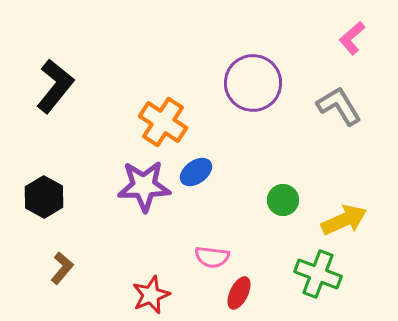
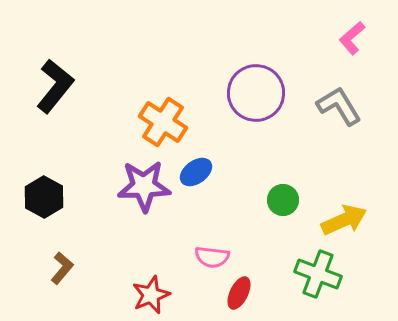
purple circle: moved 3 px right, 10 px down
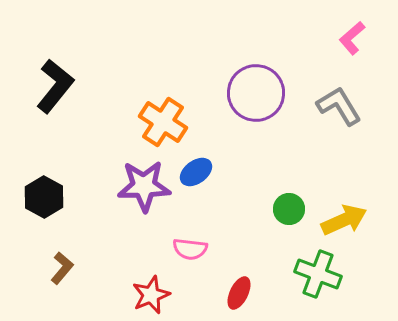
green circle: moved 6 px right, 9 px down
pink semicircle: moved 22 px left, 8 px up
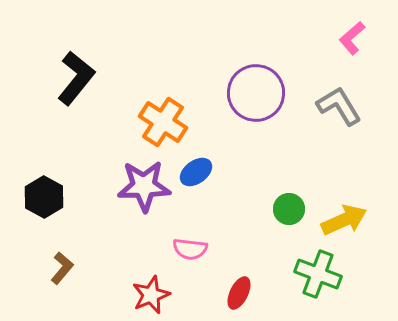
black L-shape: moved 21 px right, 8 px up
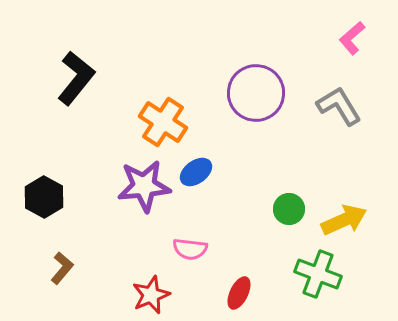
purple star: rotated 4 degrees counterclockwise
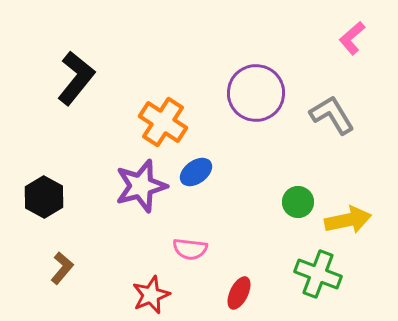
gray L-shape: moved 7 px left, 9 px down
purple star: moved 3 px left; rotated 10 degrees counterclockwise
green circle: moved 9 px right, 7 px up
yellow arrow: moved 4 px right; rotated 12 degrees clockwise
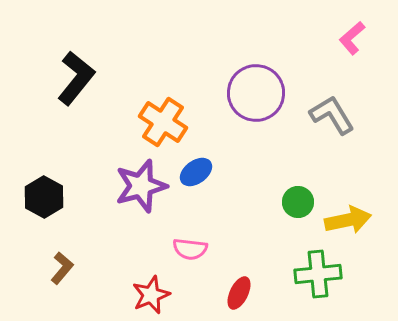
green cross: rotated 27 degrees counterclockwise
